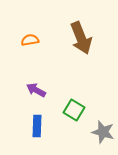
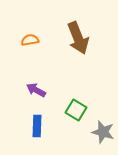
brown arrow: moved 3 px left
green square: moved 2 px right
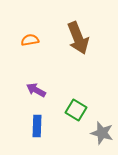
gray star: moved 1 px left, 1 px down
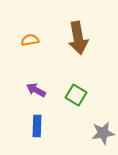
brown arrow: rotated 12 degrees clockwise
green square: moved 15 px up
gray star: moved 1 px right; rotated 25 degrees counterclockwise
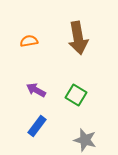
orange semicircle: moved 1 px left, 1 px down
blue rectangle: rotated 35 degrees clockwise
gray star: moved 18 px left, 7 px down; rotated 25 degrees clockwise
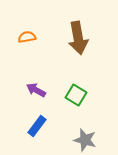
orange semicircle: moved 2 px left, 4 px up
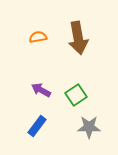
orange semicircle: moved 11 px right
purple arrow: moved 5 px right
green square: rotated 25 degrees clockwise
gray star: moved 4 px right, 13 px up; rotated 15 degrees counterclockwise
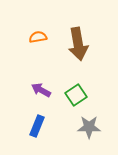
brown arrow: moved 6 px down
blue rectangle: rotated 15 degrees counterclockwise
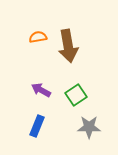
brown arrow: moved 10 px left, 2 px down
